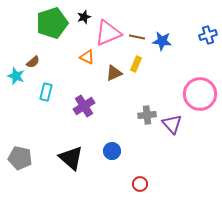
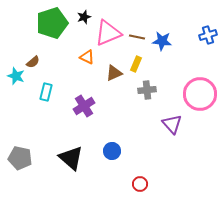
gray cross: moved 25 px up
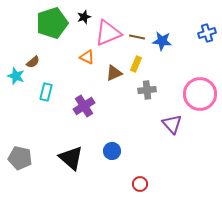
blue cross: moved 1 px left, 2 px up
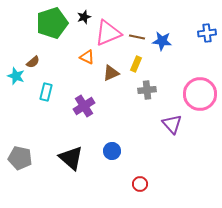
blue cross: rotated 12 degrees clockwise
brown triangle: moved 3 px left
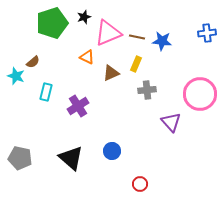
purple cross: moved 6 px left
purple triangle: moved 1 px left, 2 px up
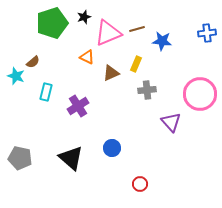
brown line: moved 8 px up; rotated 28 degrees counterclockwise
blue circle: moved 3 px up
